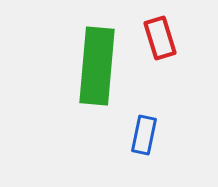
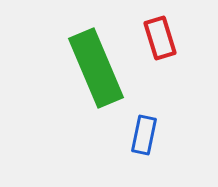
green rectangle: moved 1 px left, 2 px down; rotated 28 degrees counterclockwise
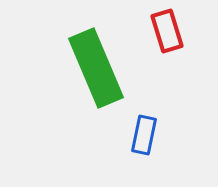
red rectangle: moved 7 px right, 7 px up
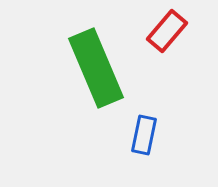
red rectangle: rotated 57 degrees clockwise
